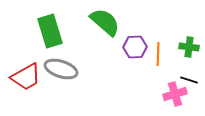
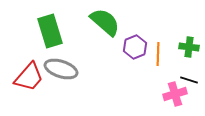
purple hexagon: rotated 20 degrees counterclockwise
red trapezoid: moved 3 px right; rotated 20 degrees counterclockwise
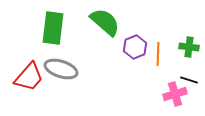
green rectangle: moved 3 px right, 3 px up; rotated 24 degrees clockwise
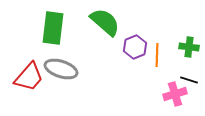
orange line: moved 1 px left, 1 px down
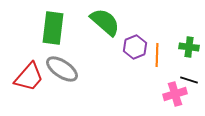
gray ellipse: moved 1 px right; rotated 16 degrees clockwise
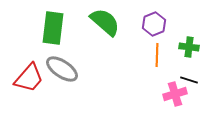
purple hexagon: moved 19 px right, 23 px up
red trapezoid: moved 1 px down
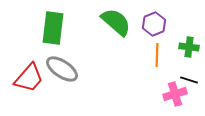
green semicircle: moved 11 px right
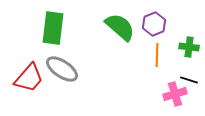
green semicircle: moved 4 px right, 5 px down
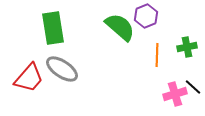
purple hexagon: moved 8 px left, 8 px up
green rectangle: rotated 16 degrees counterclockwise
green cross: moved 2 px left; rotated 18 degrees counterclockwise
black line: moved 4 px right, 7 px down; rotated 24 degrees clockwise
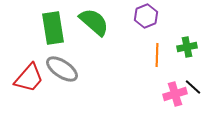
green semicircle: moved 26 px left, 5 px up
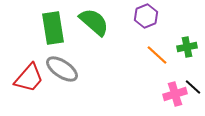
orange line: rotated 50 degrees counterclockwise
